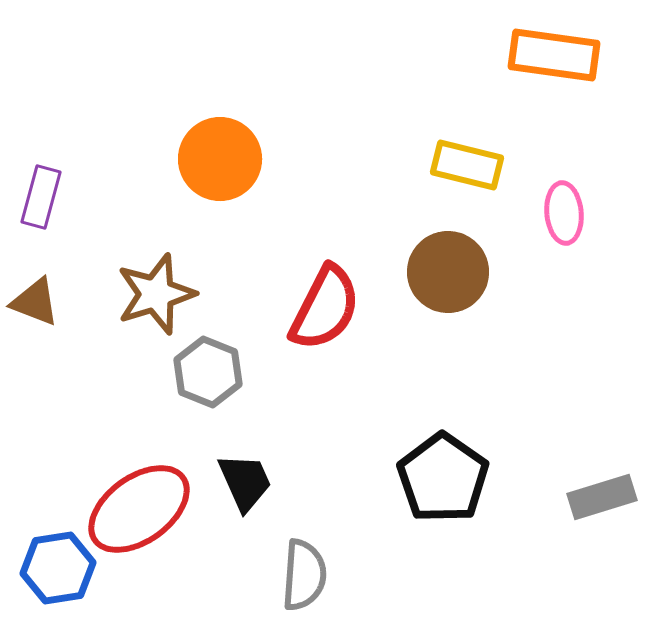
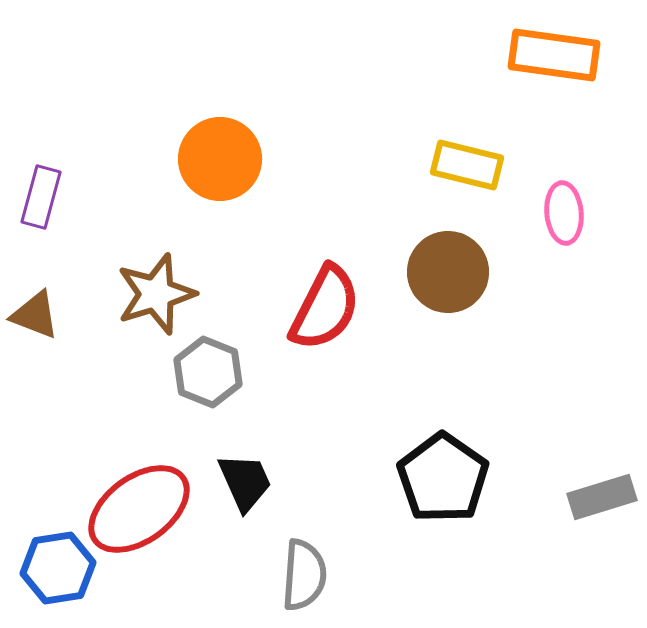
brown triangle: moved 13 px down
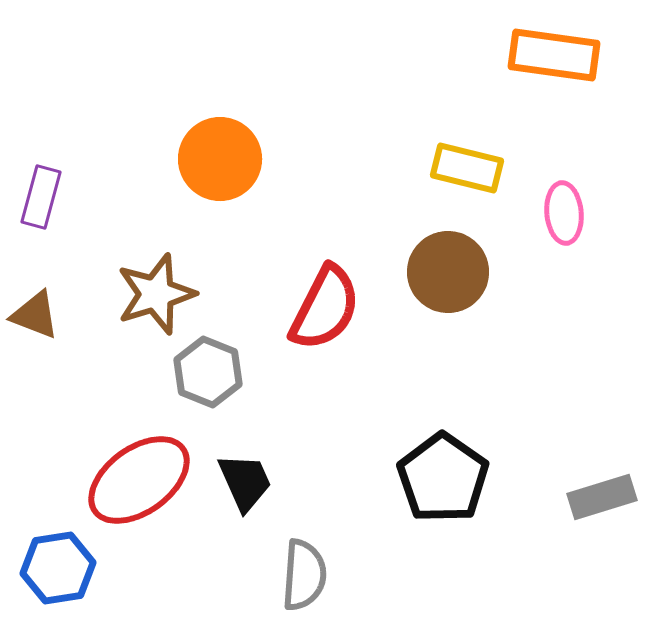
yellow rectangle: moved 3 px down
red ellipse: moved 29 px up
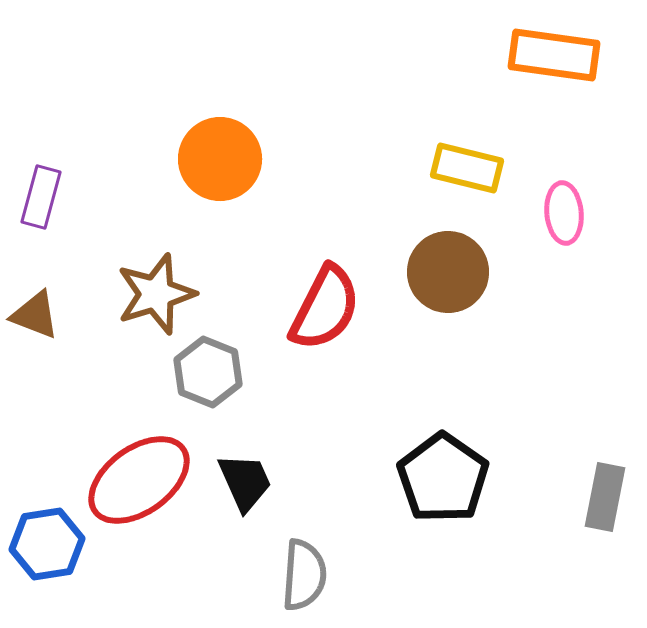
gray rectangle: moved 3 px right; rotated 62 degrees counterclockwise
blue hexagon: moved 11 px left, 24 px up
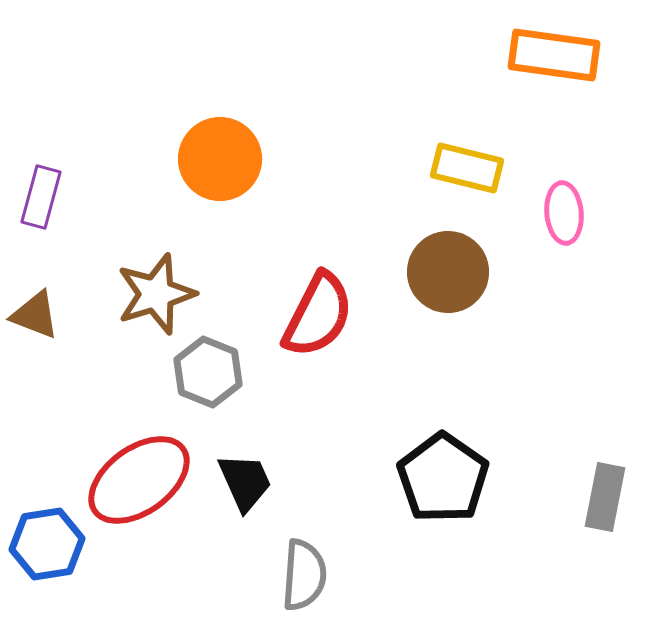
red semicircle: moved 7 px left, 7 px down
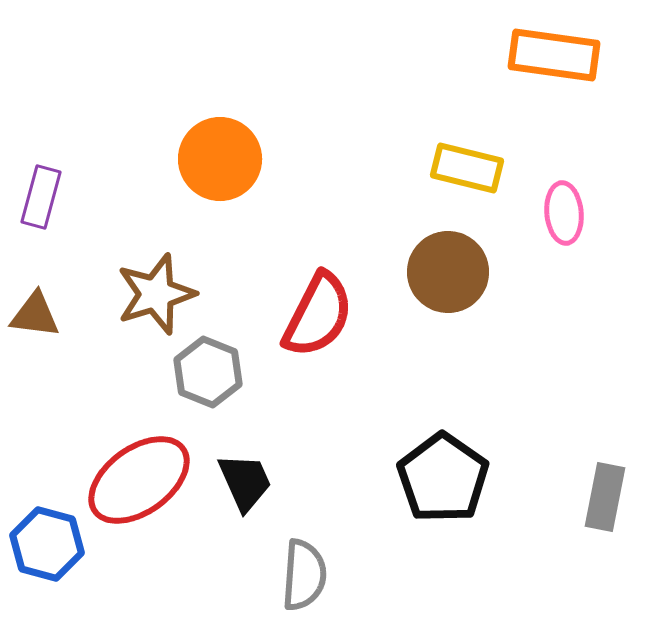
brown triangle: rotated 14 degrees counterclockwise
blue hexagon: rotated 24 degrees clockwise
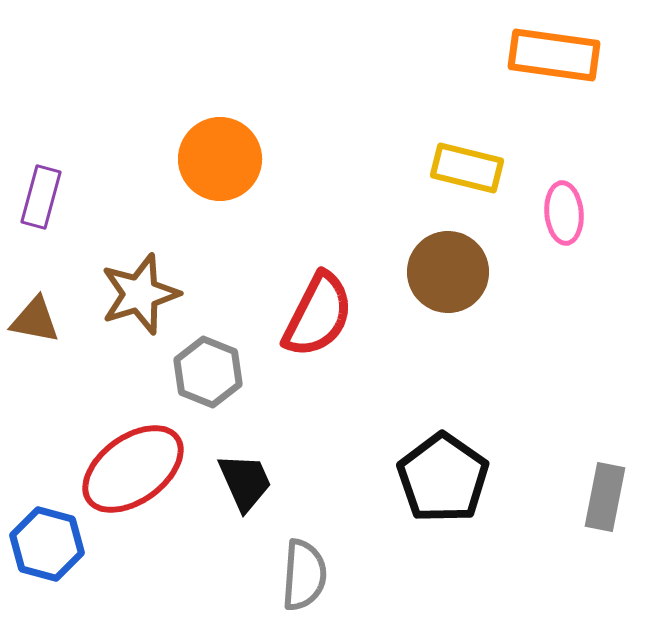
brown star: moved 16 px left
brown triangle: moved 5 px down; rotated 4 degrees clockwise
red ellipse: moved 6 px left, 11 px up
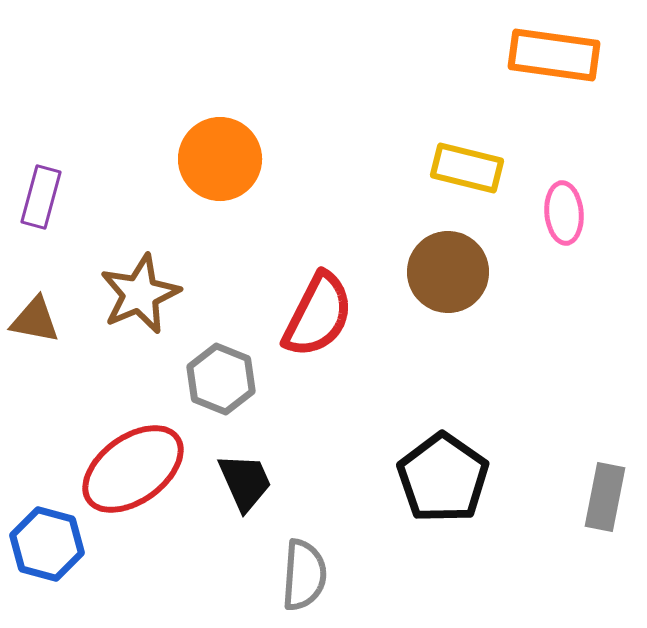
brown star: rotated 6 degrees counterclockwise
gray hexagon: moved 13 px right, 7 px down
